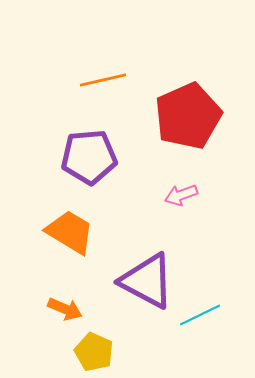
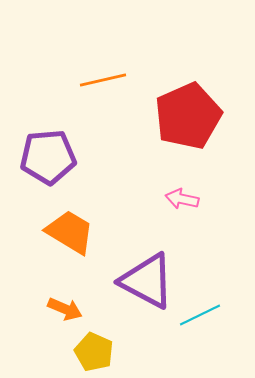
purple pentagon: moved 41 px left
pink arrow: moved 1 px right, 4 px down; rotated 32 degrees clockwise
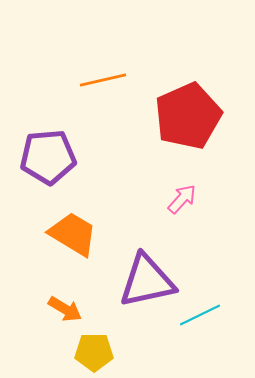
pink arrow: rotated 120 degrees clockwise
orange trapezoid: moved 3 px right, 2 px down
purple triangle: rotated 40 degrees counterclockwise
orange arrow: rotated 8 degrees clockwise
yellow pentagon: rotated 24 degrees counterclockwise
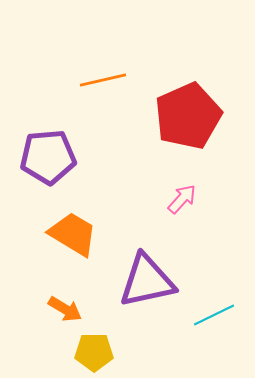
cyan line: moved 14 px right
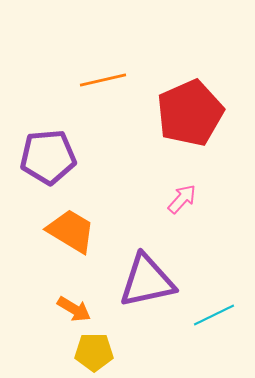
red pentagon: moved 2 px right, 3 px up
orange trapezoid: moved 2 px left, 3 px up
orange arrow: moved 9 px right
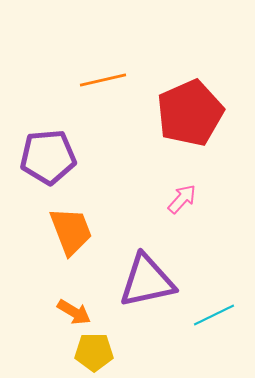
orange trapezoid: rotated 38 degrees clockwise
orange arrow: moved 3 px down
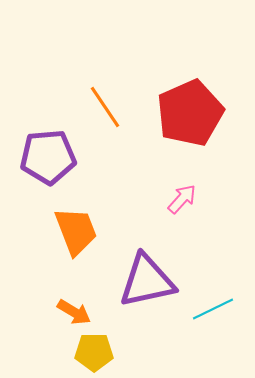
orange line: moved 2 px right, 27 px down; rotated 69 degrees clockwise
orange trapezoid: moved 5 px right
cyan line: moved 1 px left, 6 px up
